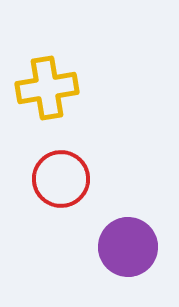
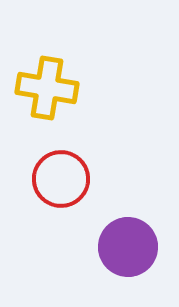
yellow cross: rotated 18 degrees clockwise
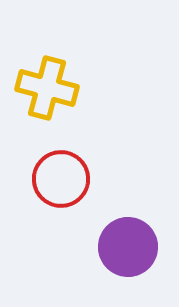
yellow cross: rotated 6 degrees clockwise
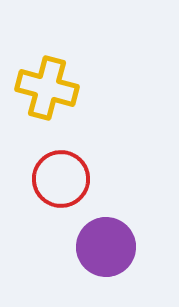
purple circle: moved 22 px left
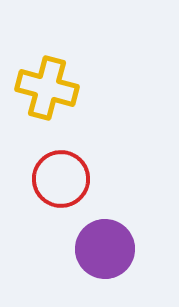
purple circle: moved 1 px left, 2 px down
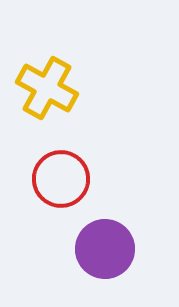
yellow cross: rotated 14 degrees clockwise
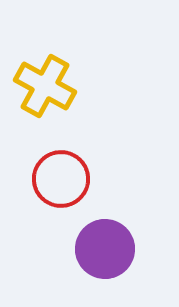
yellow cross: moved 2 px left, 2 px up
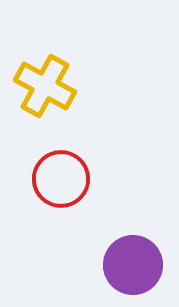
purple circle: moved 28 px right, 16 px down
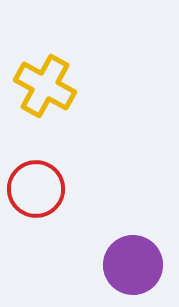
red circle: moved 25 px left, 10 px down
